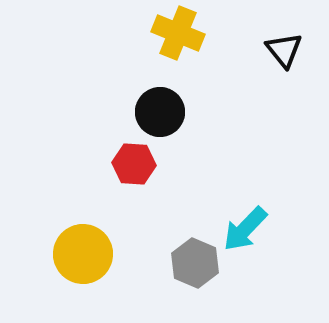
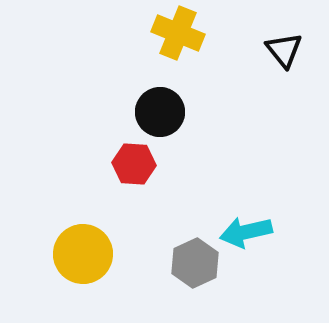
cyan arrow: moved 1 px right, 3 px down; rotated 33 degrees clockwise
gray hexagon: rotated 12 degrees clockwise
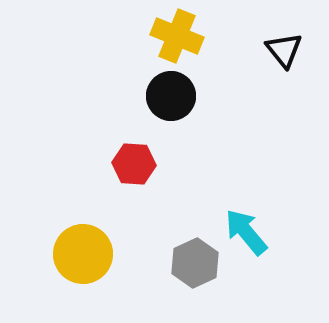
yellow cross: moved 1 px left, 3 px down
black circle: moved 11 px right, 16 px up
cyan arrow: rotated 63 degrees clockwise
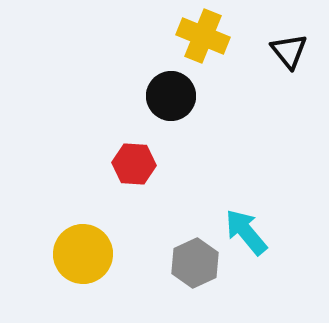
yellow cross: moved 26 px right
black triangle: moved 5 px right, 1 px down
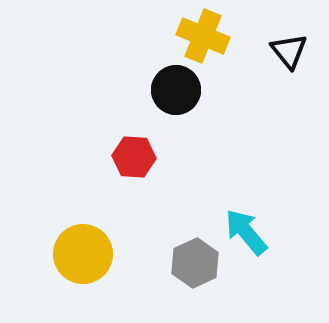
black circle: moved 5 px right, 6 px up
red hexagon: moved 7 px up
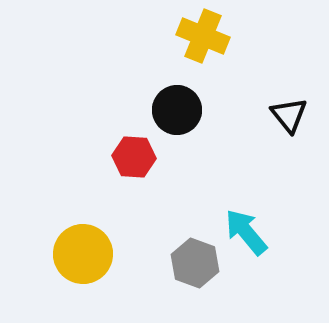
black triangle: moved 64 px down
black circle: moved 1 px right, 20 px down
gray hexagon: rotated 15 degrees counterclockwise
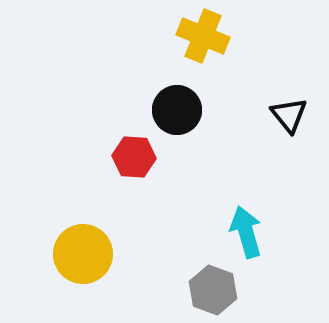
cyan arrow: rotated 24 degrees clockwise
gray hexagon: moved 18 px right, 27 px down
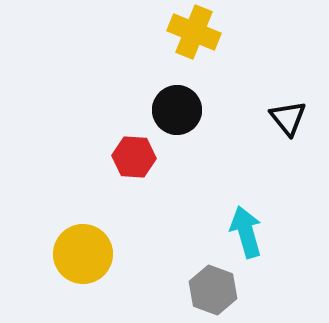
yellow cross: moved 9 px left, 4 px up
black triangle: moved 1 px left, 3 px down
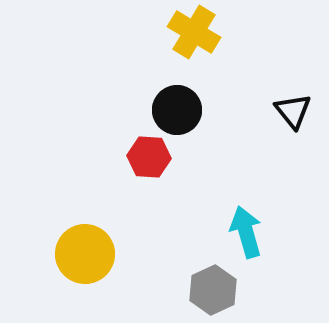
yellow cross: rotated 9 degrees clockwise
black triangle: moved 5 px right, 7 px up
red hexagon: moved 15 px right
yellow circle: moved 2 px right
gray hexagon: rotated 15 degrees clockwise
